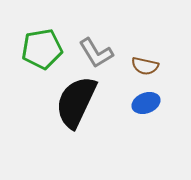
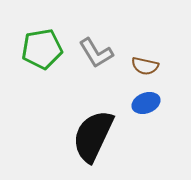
black semicircle: moved 17 px right, 34 px down
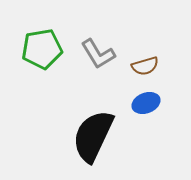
gray L-shape: moved 2 px right, 1 px down
brown semicircle: rotated 28 degrees counterclockwise
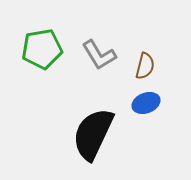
gray L-shape: moved 1 px right, 1 px down
brown semicircle: rotated 60 degrees counterclockwise
black semicircle: moved 2 px up
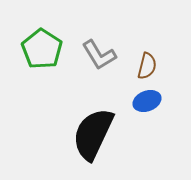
green pentagon: rotated 30 degrees counterclockwise
brown semicircle: moved 2 px right
blue ellipse: moved 1 px right, 2 px up
